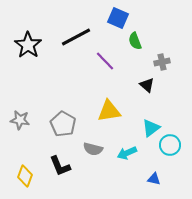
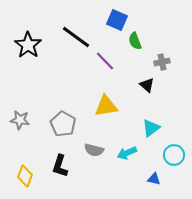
blue square: moved 1 px left, 2 px down
black line: rotated 64 degrees clockwise
yellow triangle: moved 3 px left, 5 px up
cyan circle: moved 4 px right, 10 px down
gray semicircle: moved 1 px right, 1 px down
black L-shape: rotated 40 degrees clockwise
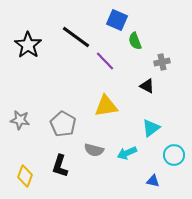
black triangle: moved 1 px down; rotated 14 degrees counterclockwise
blue triangle: moved 1 px left, 2 px down
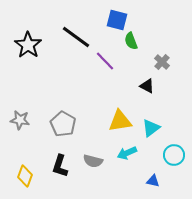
blue square: rotated 10 degrees counterclockwise
green semicircle: moved 4 px left
gray cross: rotated 35 degrees counterclockwise
yellow triangle: moved 14 px right, 15 px down
gray semicircle: moved 1 px left, 11 px down
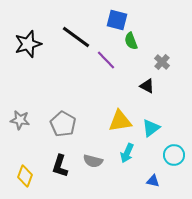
black star: moved 1 px up; rotated 20 degrees clockwise
purple line: moved 1 px right, 1 px up
cyan arrow: rotated 42 degrees counterclockwise
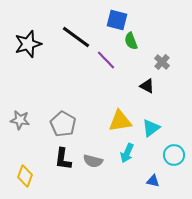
black L-shape: moved 3 px right, 7 px up; rotated 10 degrees counterclockwise
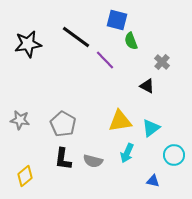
black star: rotated 8 degrees clockwise
purple line: moved 1 px left
yellow diamond: rotated 30 degrees clockwise
